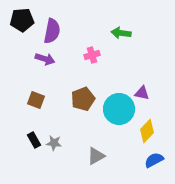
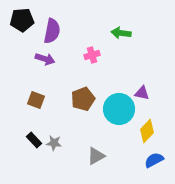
black rectangle: rotated 14 degrees counterclockwise
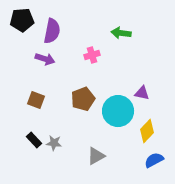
cyan circle: moved 1 px left, 2 px down
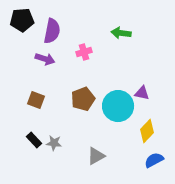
pink cross: moved 8 px left, 3 px up
cyan circle: moved 5 px up
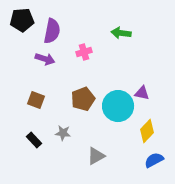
gray star: moved 9 px right, 10 px up
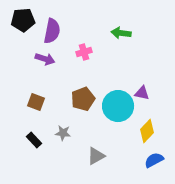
black pentagon: moved 1 px right
brown square: moved 2 px down
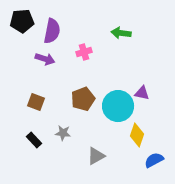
black pentagon: moved 1 px left, 1 px down
yellow diamond: moved 10 px left, 4 px down; rotated 25 degrees counterclockwise
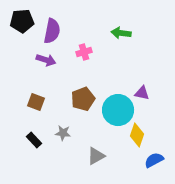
purple arrow: moved 1 px right, 1 px down
cyan circle: moved 4 px down
